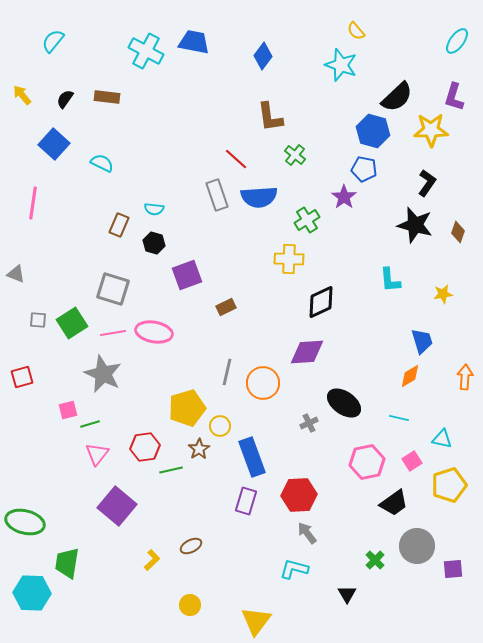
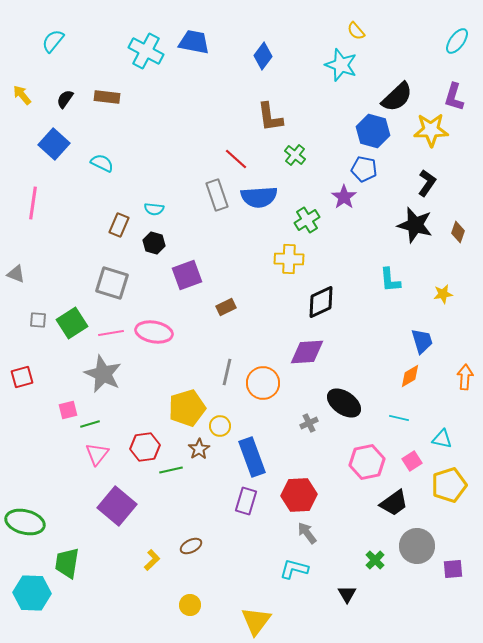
gray square at (113, 289): moved 1 px left, 6 px up
pink line at (113, 333): moved 2 px left
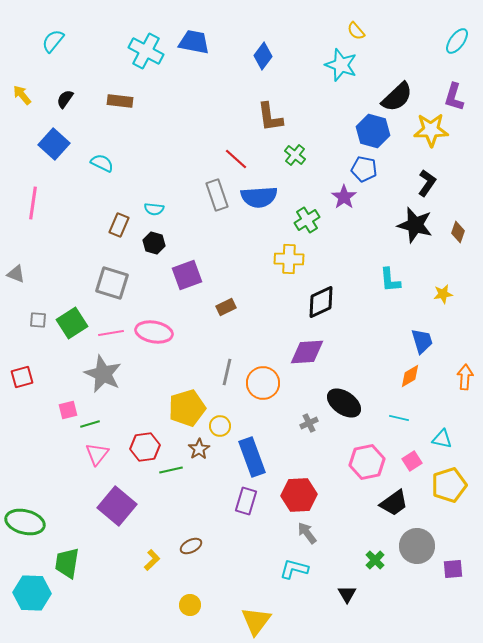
brown rectangle at (107, 97): moved 13 px right, 4 px down
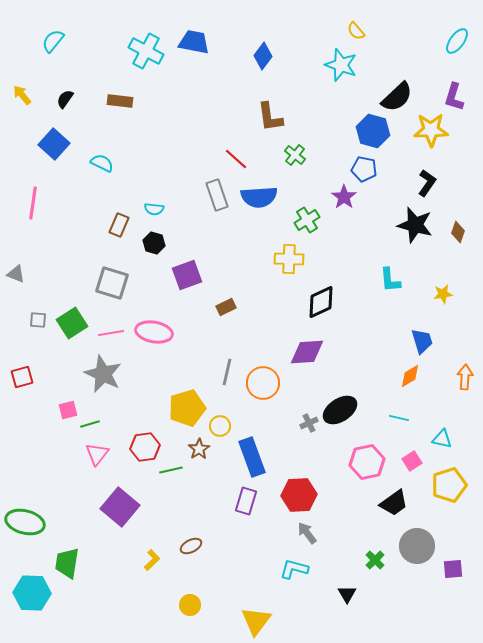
black ellipse at (344, 403): moved 4 px left, 7 px down; rotated 68 degrees counterclockwise
purple square at (117, 506): moved 3 px right, 1 px down
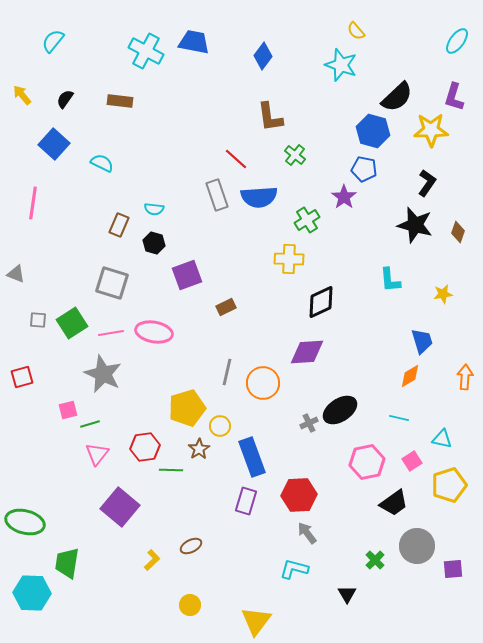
green line at (171, 470): rotated 15 degrees clockwise
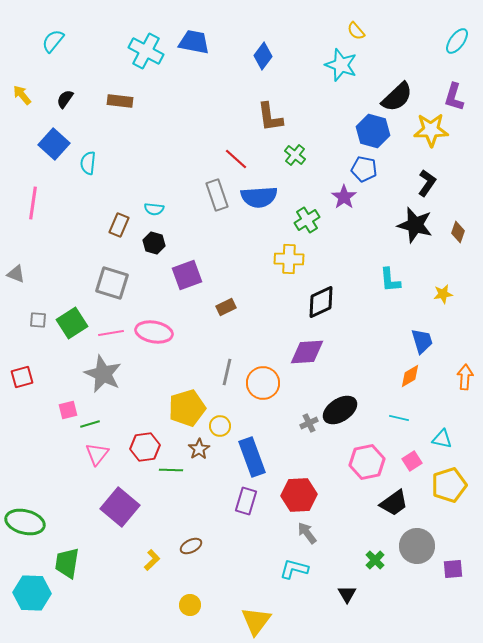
cyan semicircle at (102, 163): moved 14 px left; rotated 110 degrees counterclockwise
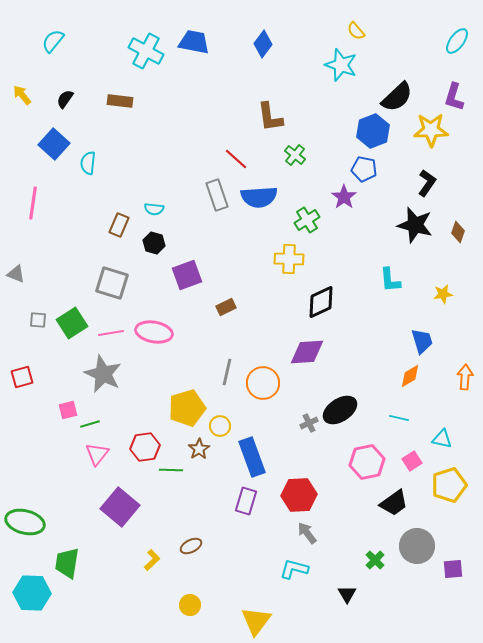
blue diamond at (263, 56): moved 12 px up
blue hexagon at (373, 131): rotated 24 degrees clockwise
